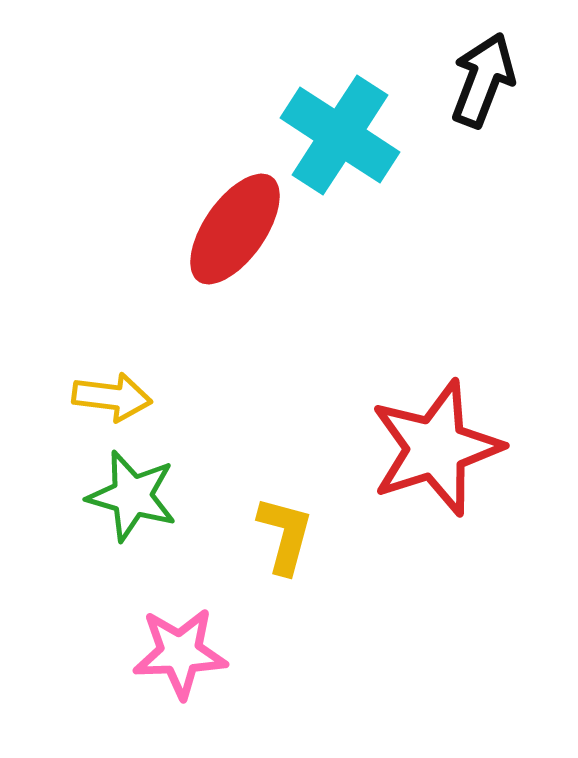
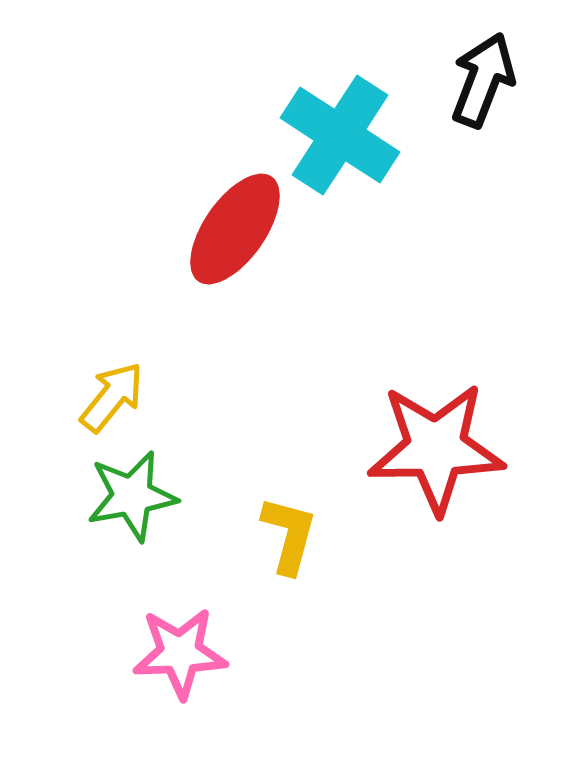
yellow arrow: rotated 58 degrees counterclockwise
red star: rotated 17 degrees clockwise
green star: rotated 26 degrees counterclockwise
yellow L-shape: moved 4 px right
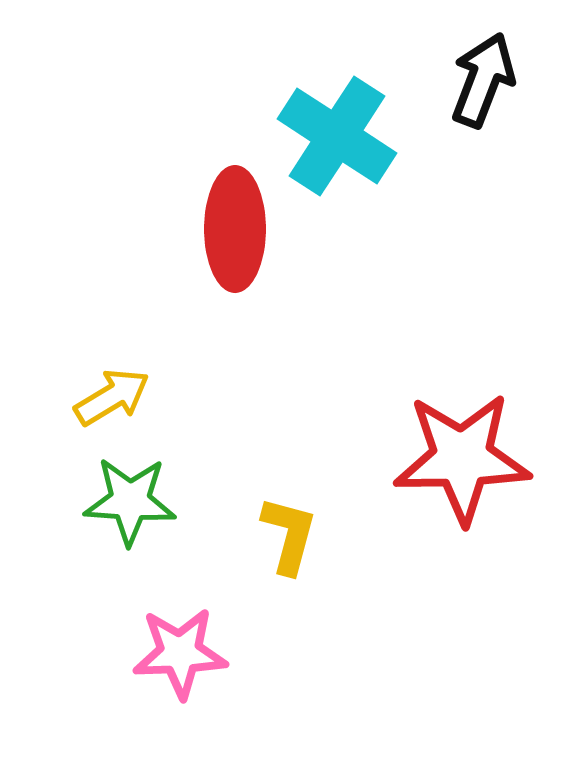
cyan cross: moved 3 px left, 1 px down
red ellipse: rotated 35 degrees counterclockwise
yellow arrow: rotated 20 degrees clockwise
red star: moved 26 px right, 10 px down
green star: moved 2 px left, 5 px down; rotated 14 degrees clockwise
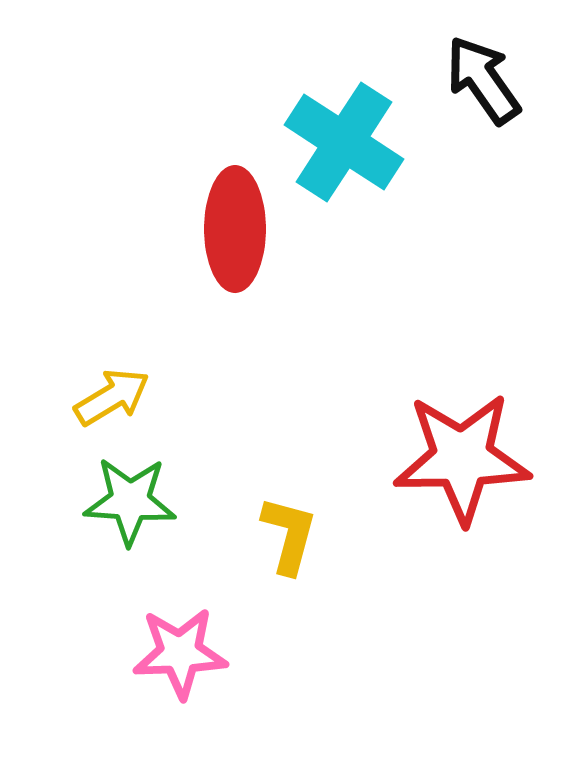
black arrow: rotated 56 degrees counterclockwise
cyan cross: moved 7 px right, 6 px down
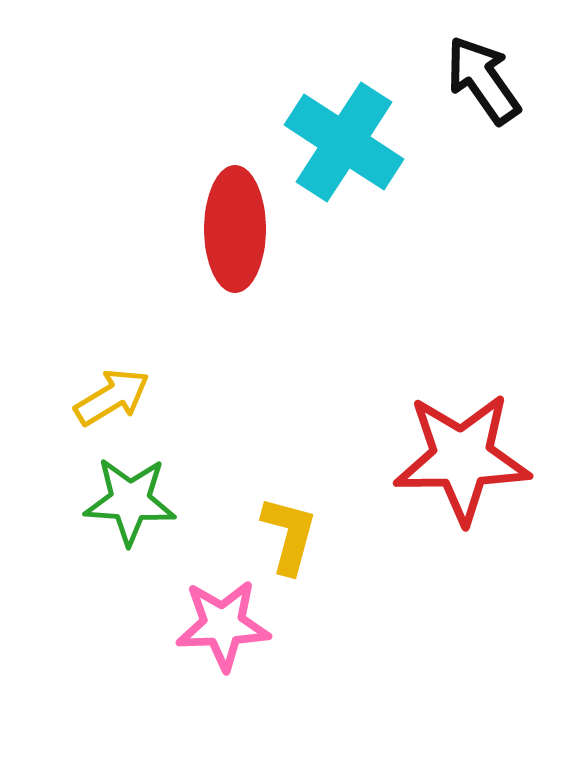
pink star: moved 43 px right, 28 px up
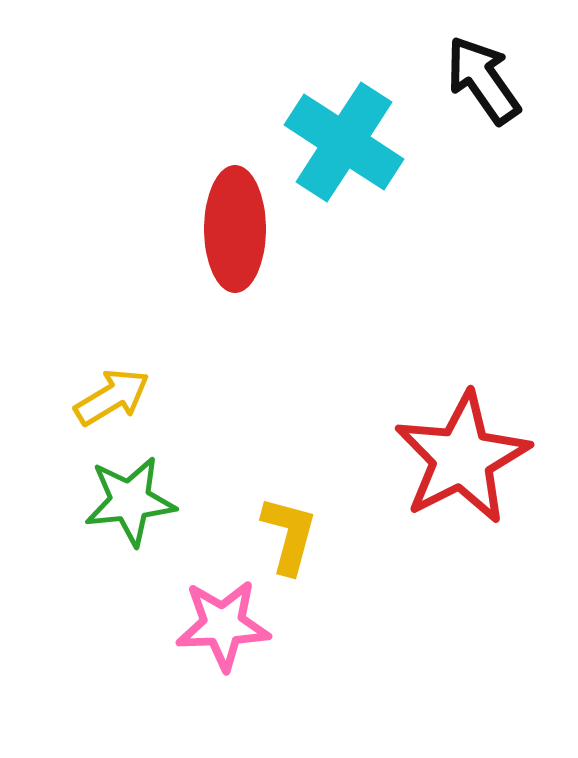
red star: rotated 26 degrees counterclockwise
green star: rotated 10 degrees counterclockwise
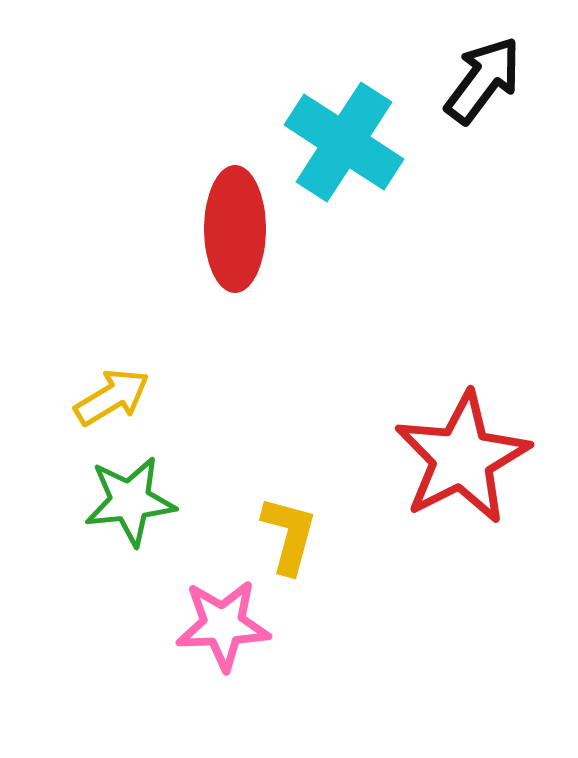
black arrow: rotated 72 degrees clockwise
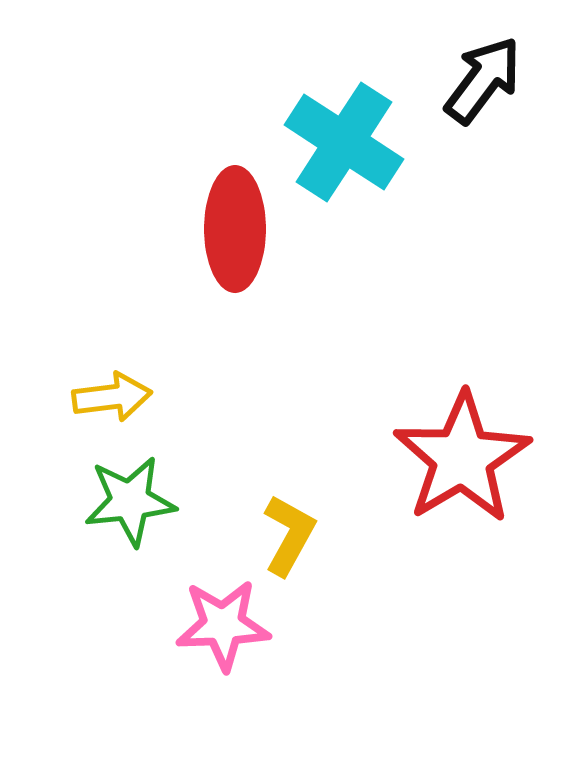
yellow arrow: rotated 24 degrees clockwise
red star: rotated 4 degrees counterclockwise
yellow L-shape: rotated 14 degrees clockwise
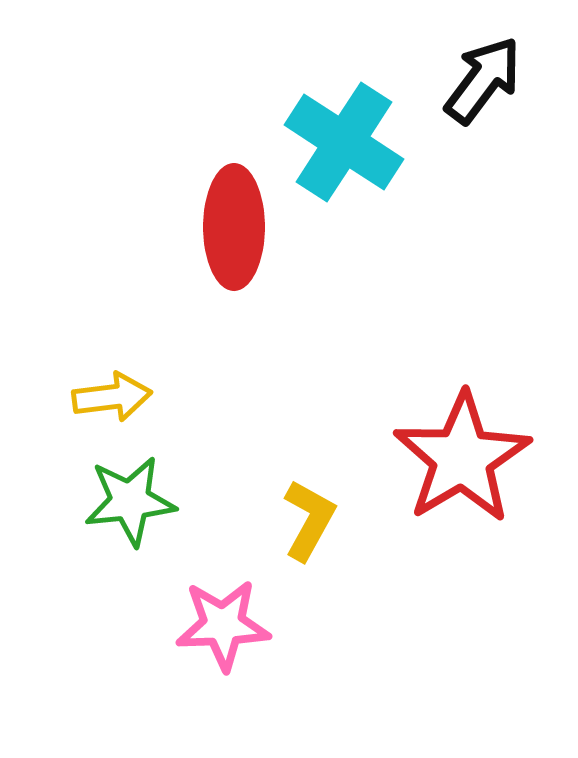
red ellipse: moved 1 px left, 2 px up
yellow L-shape: moved 20 px right, 15 px up
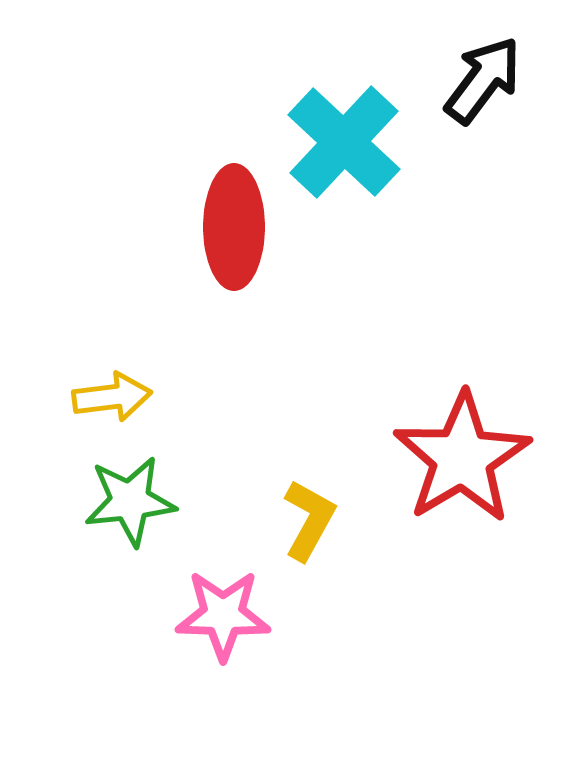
cyan cross: rotated 10 degrees clockwise
pink star: moved 10 px up; rotated 4 degrees clockwise
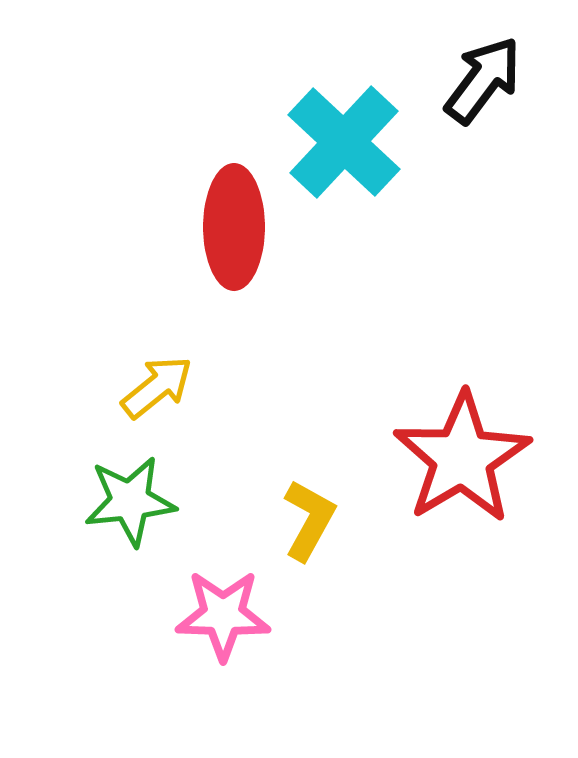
yellow arrow: moved 45 px right, 10 px up; rotated 32 degrees counterclockwise
